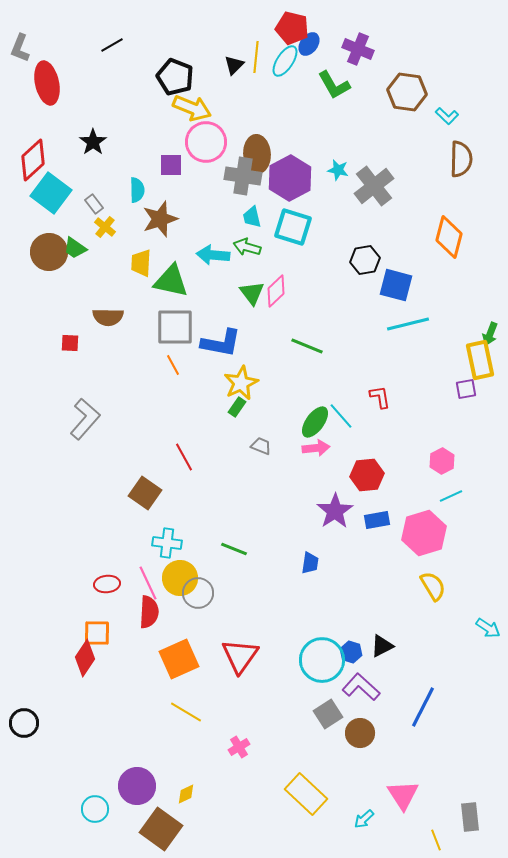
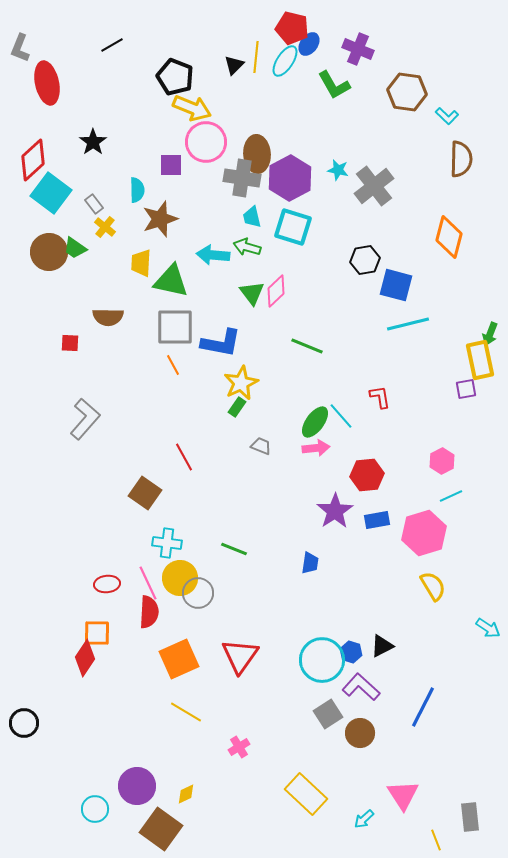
gray cross at (243, 176): moved 1 px left, 2 px down
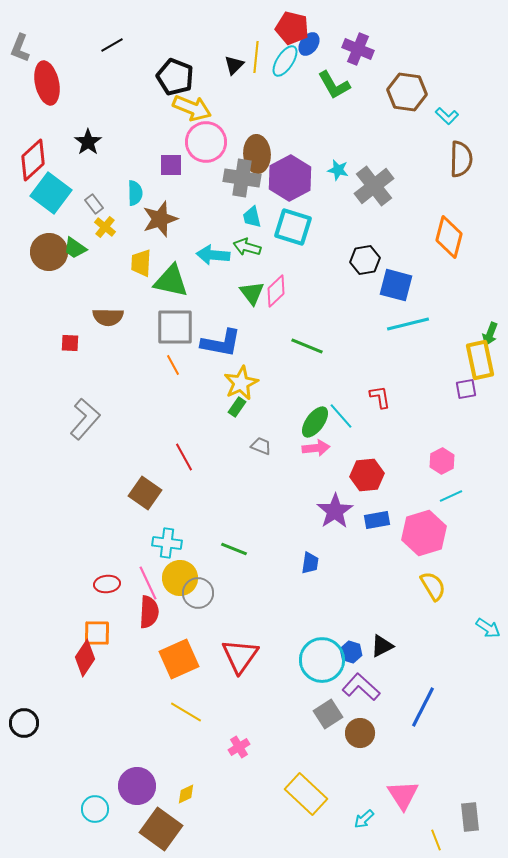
black star at (93, 142): moved 5 px left
cyan semicircle at (137, 190): moved 2 px left, 3 px down
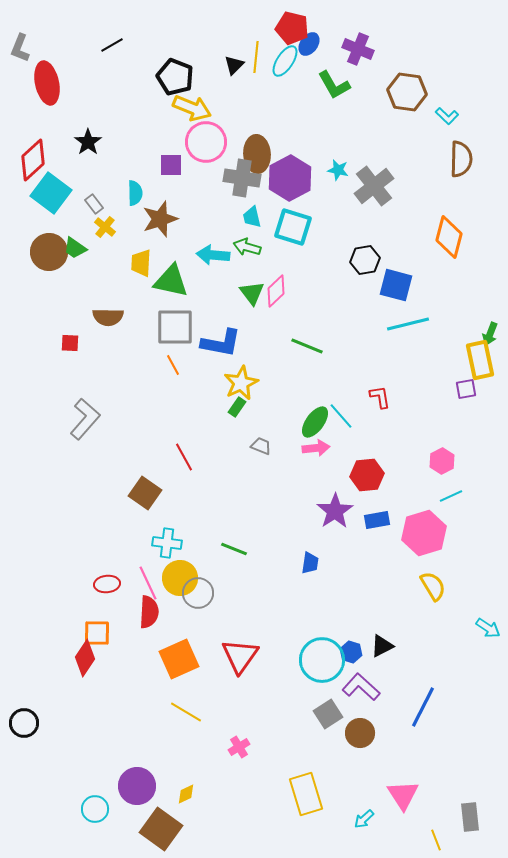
yellow rectangle at (306, 794): rotated 30 degrees clockwise
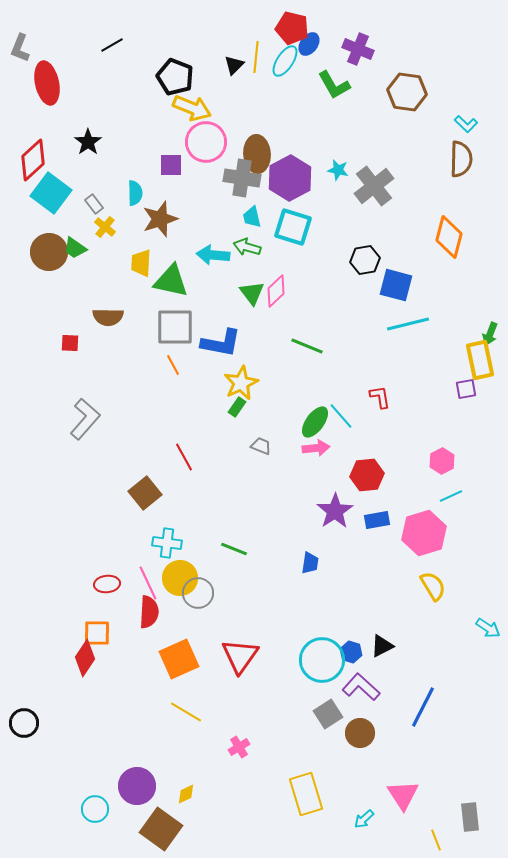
cyan L-shape at (447, 116): moved 19 px right, 8 px down
brown square at (145, 493): rotated 16 degrees clockwise
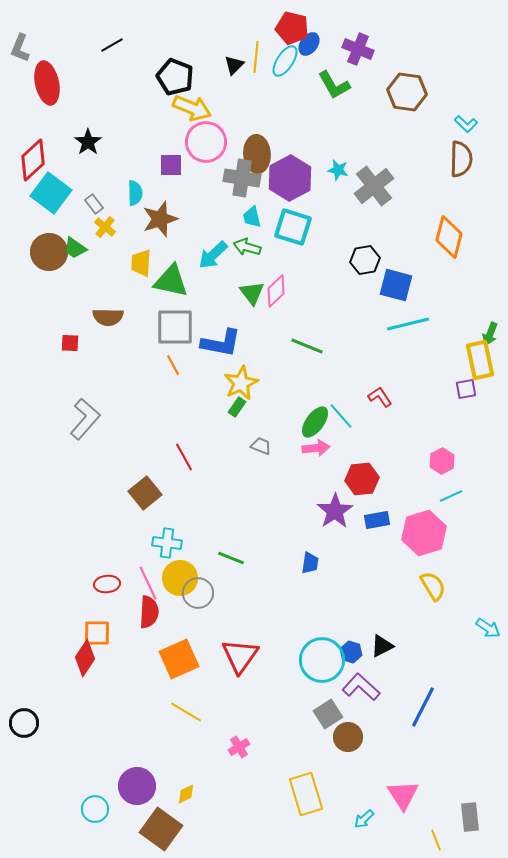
cyan arrow at (213, 255): rotated 48 degrees counterclockwise
red L-shape at (380, 397): rotated 25 degrees counterclockwise
red hexagon at (367, 475): moved 5 px left, 4 px down
green line at (234, 549): moved 3 px left, 9 px down
brown circle at (360, 733): moved 12 px left, 4 px down
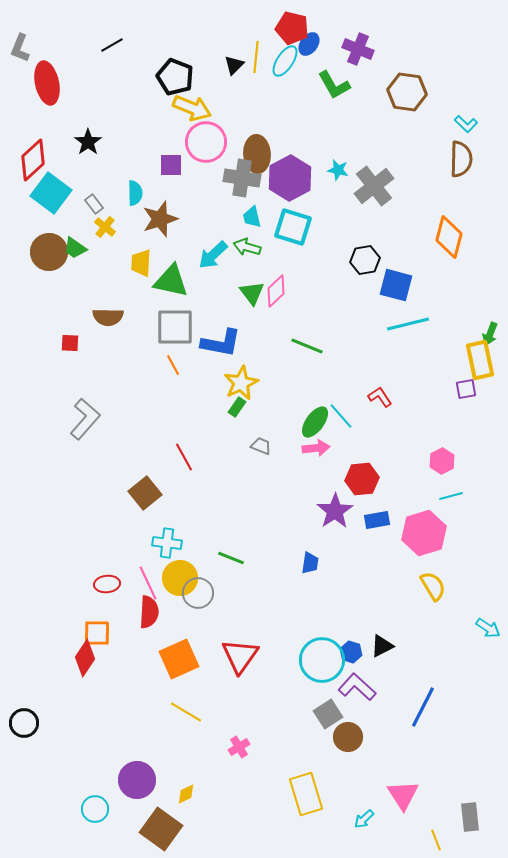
cyan line at (451, 496): rotated 10 degrees clockwise
purple L-shape at (361, 687): moved 4 px left
purple circle at (137, 786): moved 6 px up
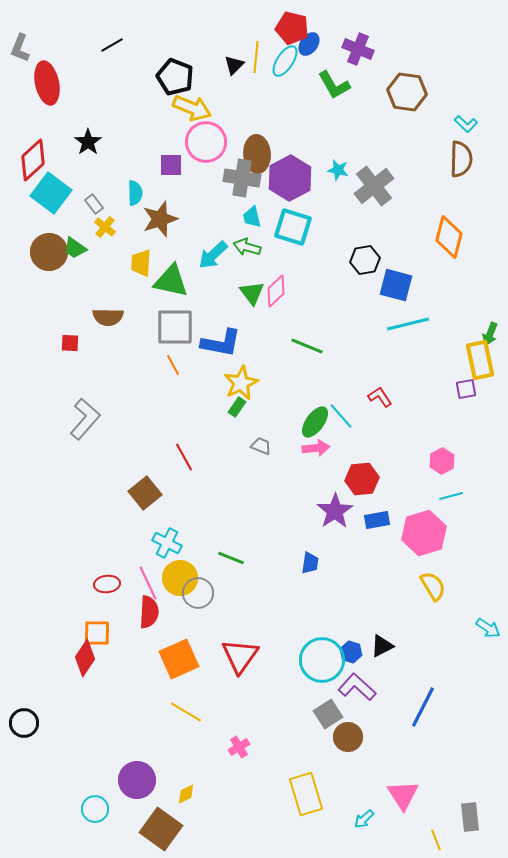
cyan cross at (167, 543): rotated 20 degrees clockwise
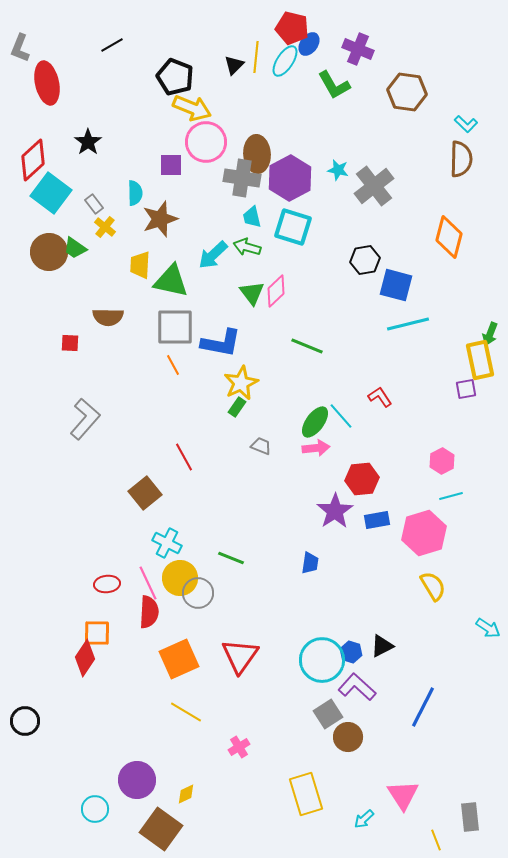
yellow trapezoid at (141, 263): moved 1 px left, 2 px down
black circle at (24, 723): moved 1 px right, 2 px up
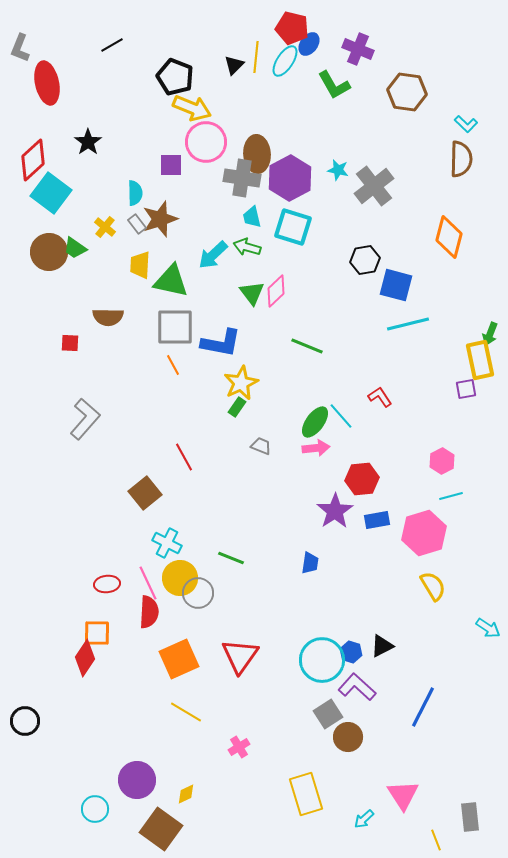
gray rectangle at (94, 204): moved 43 px right, 20 px down
